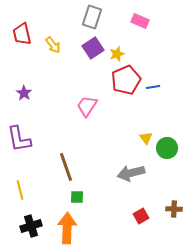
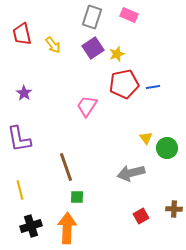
pink rectangle: moved 11 px left, 6 px up
red pentagon: moved 2 px left, 4 px down; rotated 12 degrees clockwise
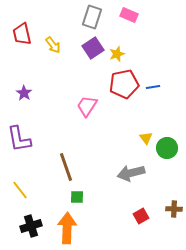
yellow line: rotated 24 degrees counterclockwise
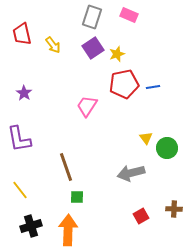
orange arrow: moved 1 px right, 2 px down
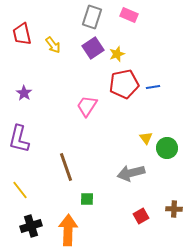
purple L-shape: rotated 24 degrees clockwise
green square: moved 10 px right, 2 px down
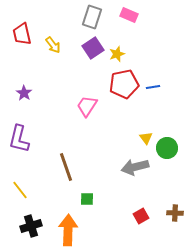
gray arrow: moved 4 px right, 6 px up
brown cross: moved 1 px right, 4 px down
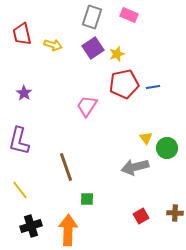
yellow arrow: rotated 36 degrees counterclockwise
purple L-shape: moved 2 px down
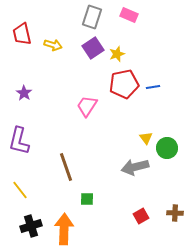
orange arrow: moved 4 px left, 1 px up
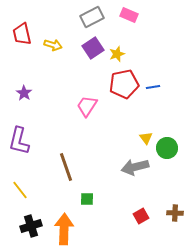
gray rectangle: rotated 45 degrees clockwise
